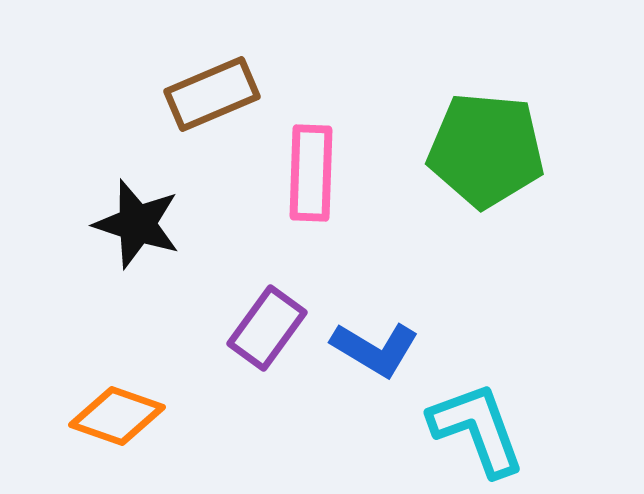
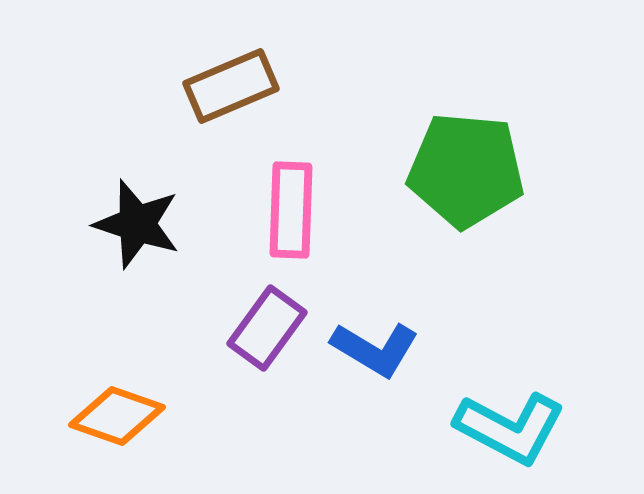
brown rectangle: moved 19 px right, 8 px up
green pentagon: moved 20 px left, 20 px down
pink rectangle: moved 20 px left, 37 px down
cyan L-shape: moved 33 px right, 1 px up; rotated 138 degrees clockwise
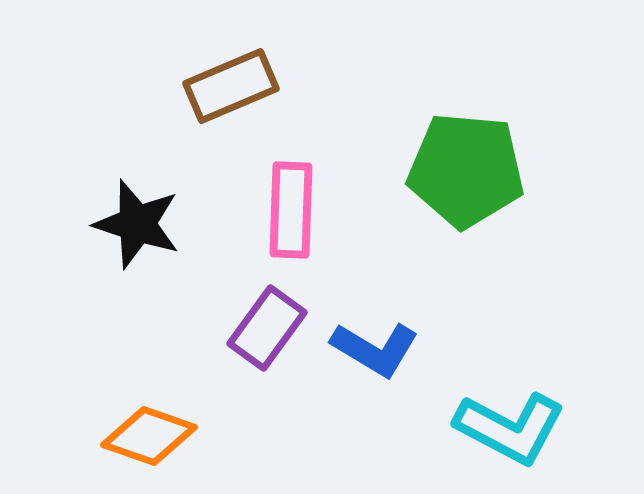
orange diamond: moved 32 px right, 20 px down
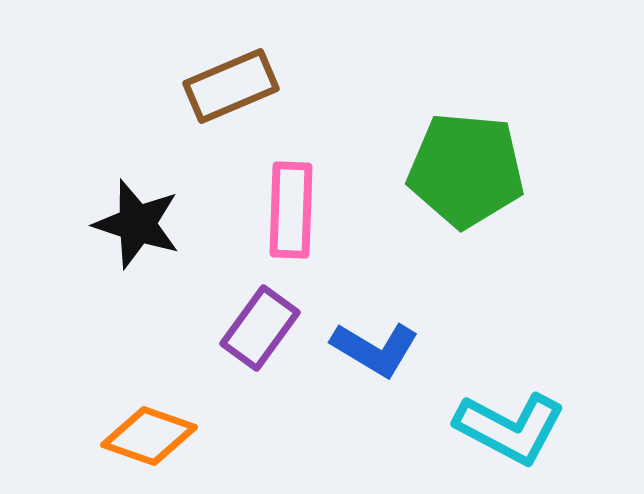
purple rectangle: moved 7 px left
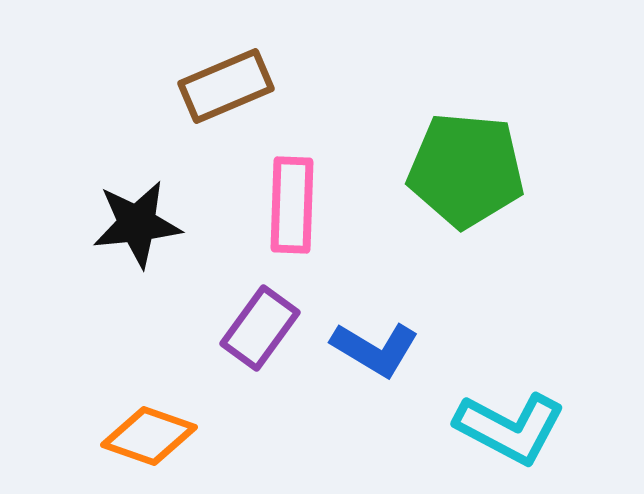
brown rectangle: moved 5 px left
pink rectangle: moved 1 px right, 5 px up
black star: rotated 24 degrees counterclockwise
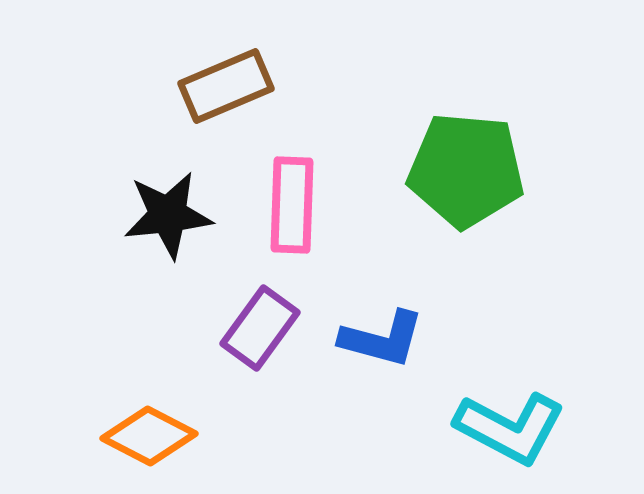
black star: moved 31 px right, 9 px up
blue L-shape: moved 7 px right, 10 px up; rotated 16 degrees counterclockwise
orange diamond: rotated 8 degrees clockwise
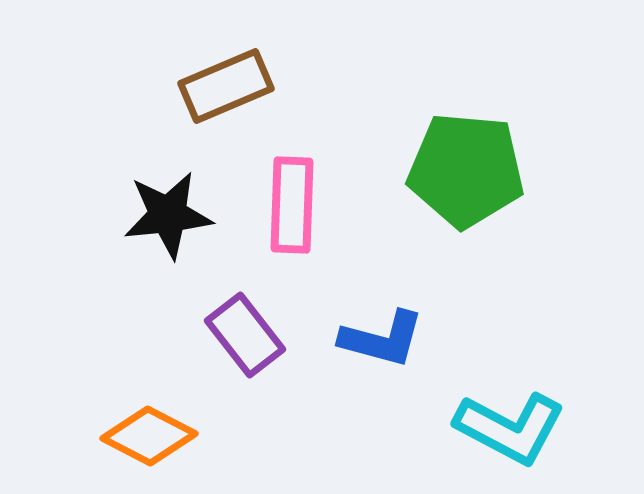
purple rectangle: moved 15 px left, 7 px down; rotated 74 degrees counterclockwise
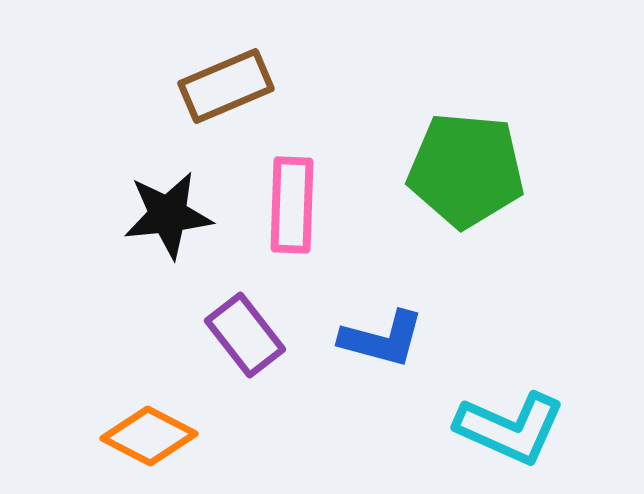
cyan L-shape: rotated 4 degrees counterclockwise
